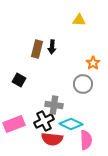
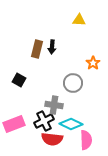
gray circle: moved 10 px left, 1 px up
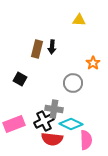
black square: moved 1 px right, 1 px up
gray cross: moved 4 px down
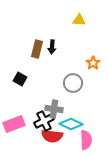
red semicircle: moved 3 px up
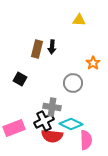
gray cross: moved 2 px left, 2 px up
pink rectangle: moved 4 px down
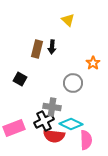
yellow triangle: moved 11 px left; rotated 40 degrees clockwise
red semicircle: moved 2 px right
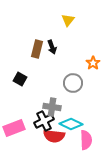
yellow triangle: rotated 24 degrees clockwise
black arrow: rotated 24 degrees counterclockwise
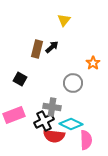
yellow triangle: moved 4 px left
black arrow: rotated 112 degrees counterclockwise
pink rectangle: moved 13 px up
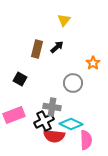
black arrow: moved 5 px right
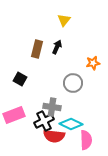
black arrow: rotated 24 degrees counterclockwise
orange star: rotated 24 degrees clockwise
